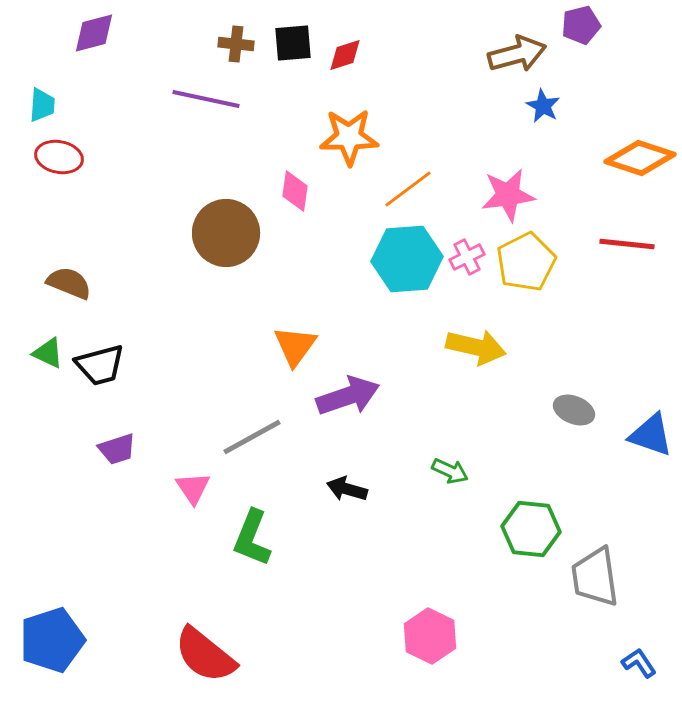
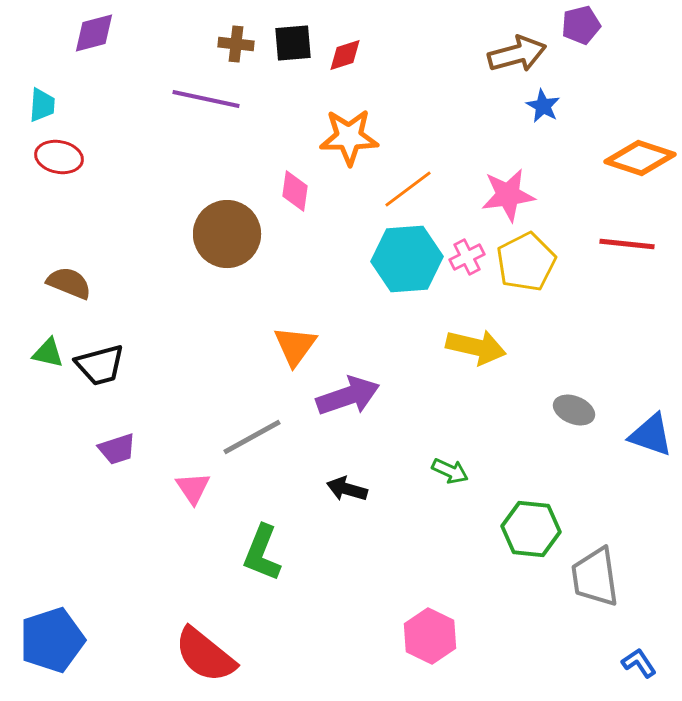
brown circle: moved 1 px right, 1 px down
green triangle: rotated 12 degrees counterclockwise
green L-shape: moved 10 px right, 15 px down
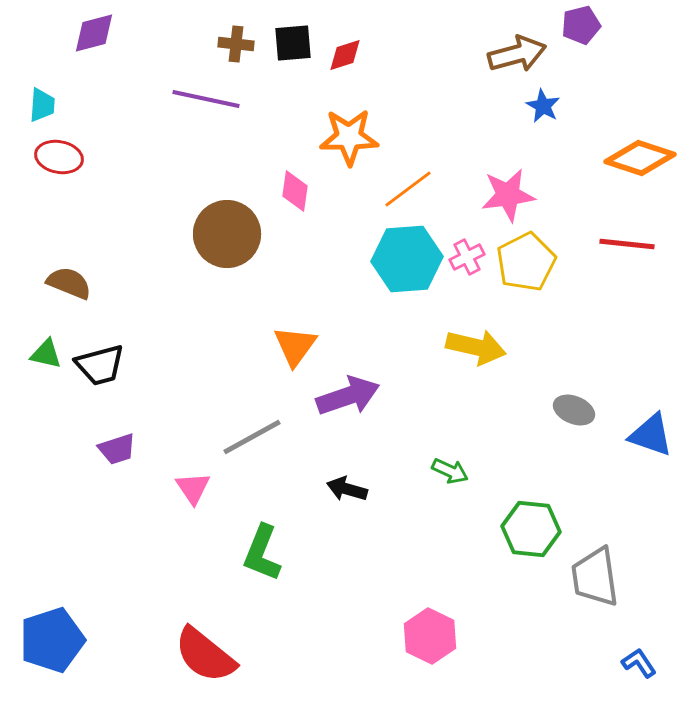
green triangle: moved 2 px left, 1 px down
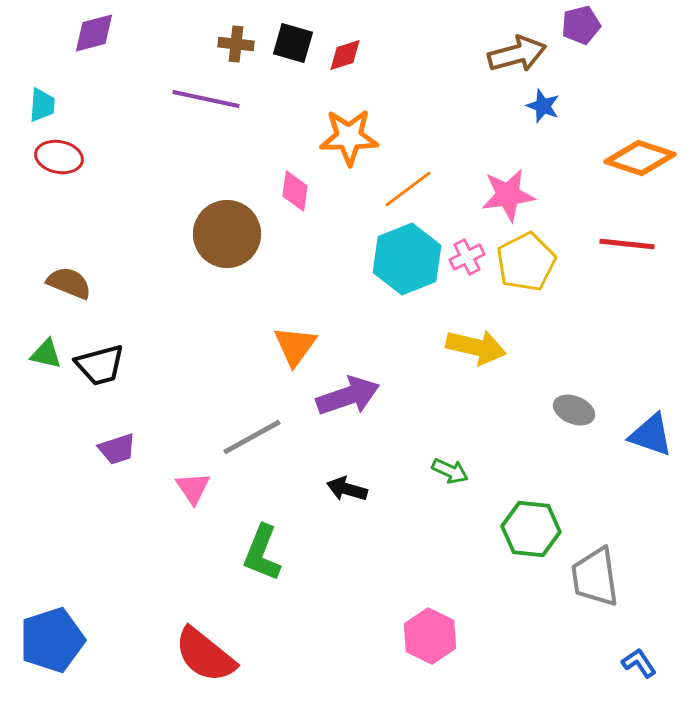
black square: rotated 21 degrees clockwise
blue star: rotated 8 degrees counterclockwise
cyan hexagon: rotated 18 degrees counterclockwise
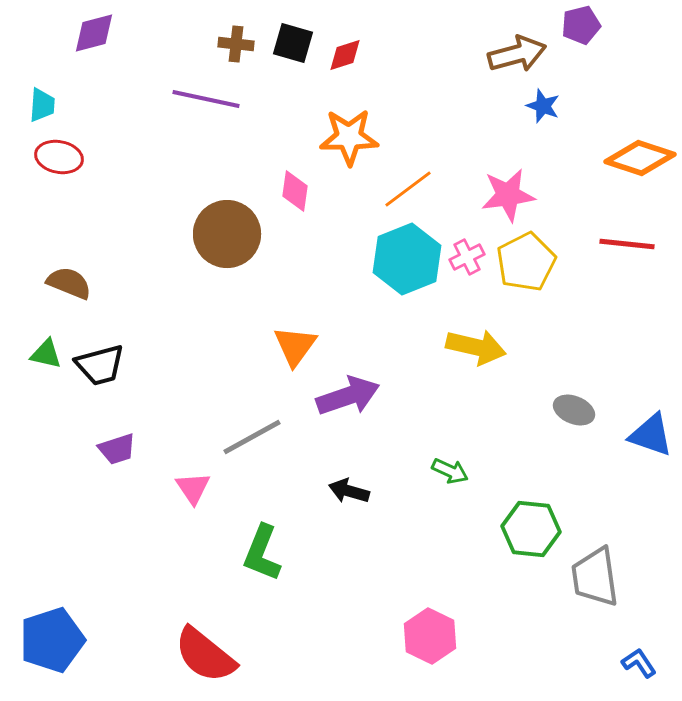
black arrow: moved 2 px right, 2 px down
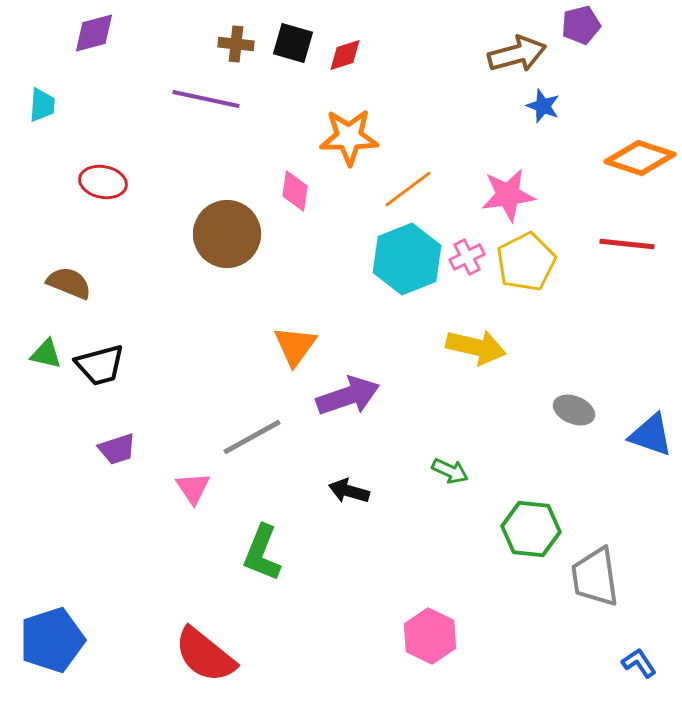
red ellipse: moved 44 px right, 25 px down
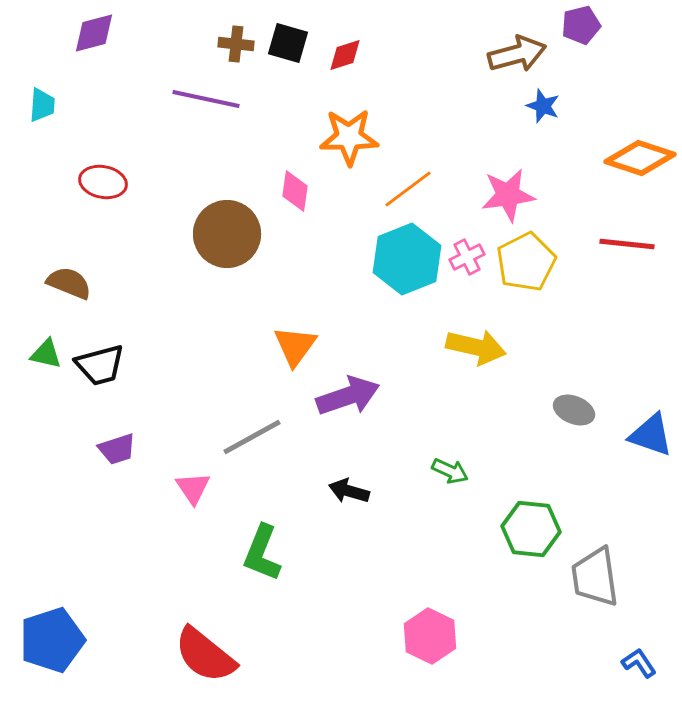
black square: moved 5 px left
